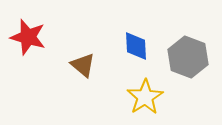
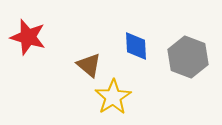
brown triangle: moved 6 px right
yellow star: moved 32 px left
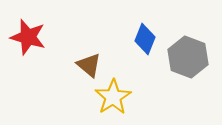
blue diamond: moved 9 px right, 7 px up; rotated 24 degrees clockwise
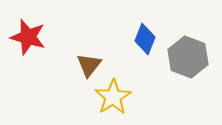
brown triangle: rotated 28 degrees clockwise
